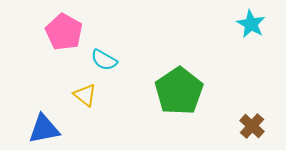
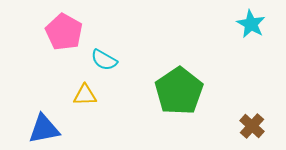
yellow triangle: rotated 40 degrees counterclockwise
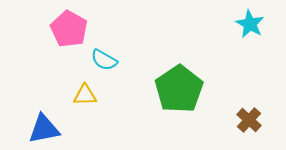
cyan star: moved 1 px left
pink pentagon: moved 5 px right, 3 px up
green pentagon: moved 2 px up
brown cross: moved 3 px left, 6 px up
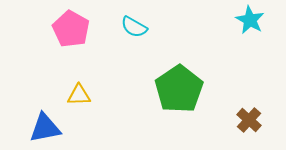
cyan star: moved 4 px up
pink pentagon: moved 2 px right
cyan semicircle: moved 30 px right, 33 px up
yellow triangle: moved 6 px left
blue triangle: moved 1 px right, 1 px up
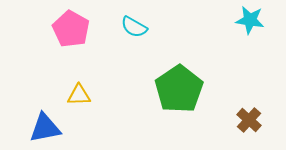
cyan star: rotated 20 degrees counterclockwise
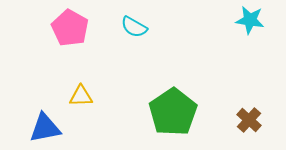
pink pentagon: moved 1 px left, 1 px up
green pentagon: moved 6 px left, 23 px down
yellow triangle: moved 2 px right, 1 px down
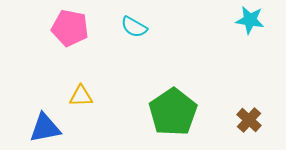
pink pentagon: rotated 18 degrees counterclockwise
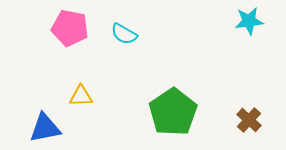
cyan star: moved 1 px left, 1 px down; rotated 16 degrees counterclockwise
cyan semicircle: moved 10 px left, 7 px down
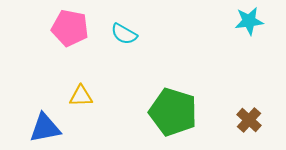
green pentagon: rotated 21 degrees counterclockwise
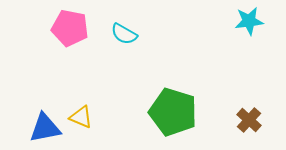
yellow triangle: moved 21 px down; rotated 25 degrees clockwise
